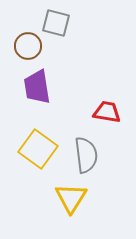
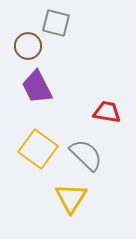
purple trapezoid: rotated 18 degrees counterclockwise
gray semicircle: rotated 39 degrees counterclockwise
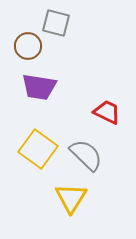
purple trapezoid: moved 2 px right; rotated 54 degrees counterclockwise
red trapezoid: rotated 16 degrees clockwise
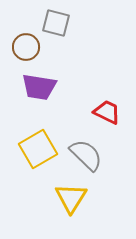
brown circle: moved 2 px left, 1 px down
yellow square: rotated 24 degrees clockwise
